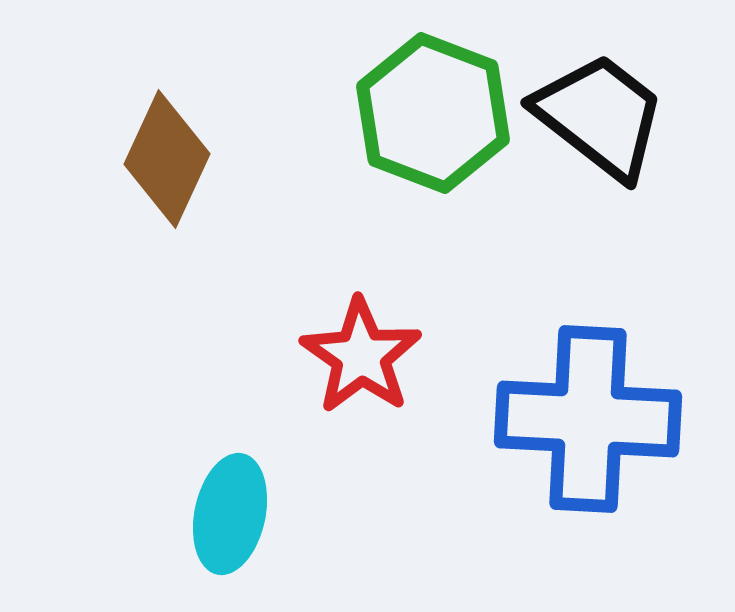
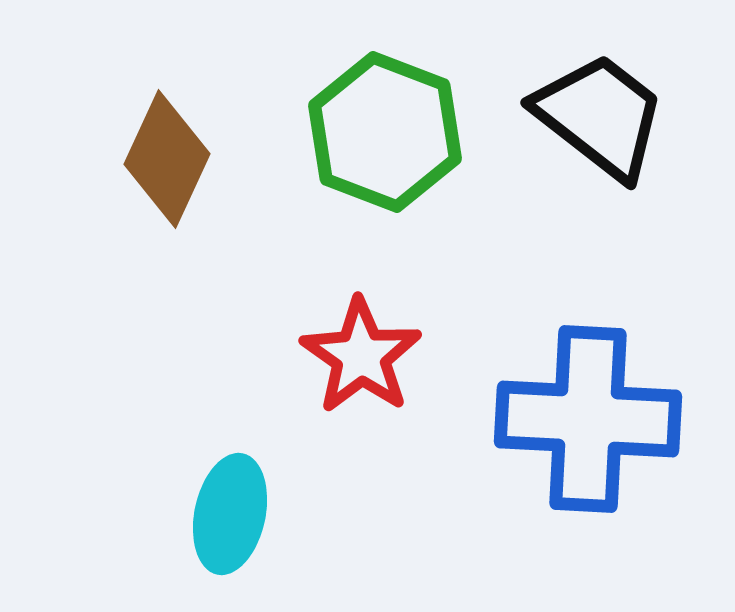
green hexagon: moved 48 px left, 19 px down
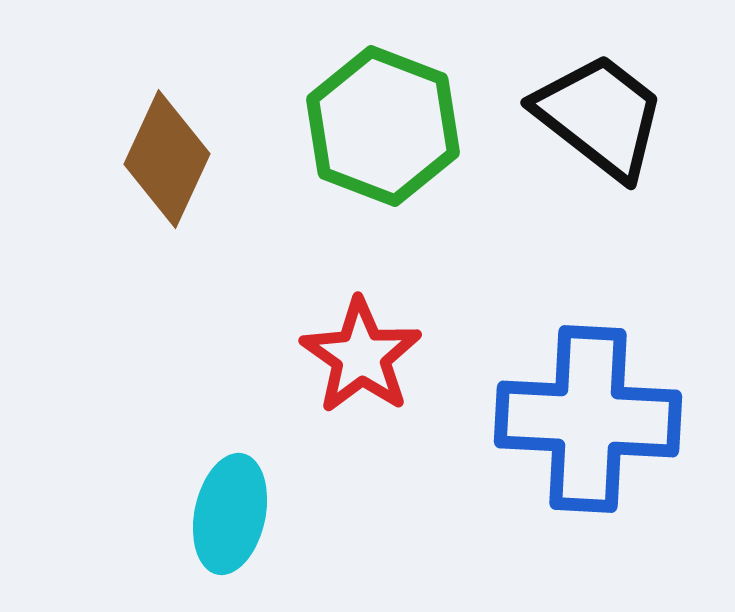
green hexagon: moved 2 px left, 6 px up
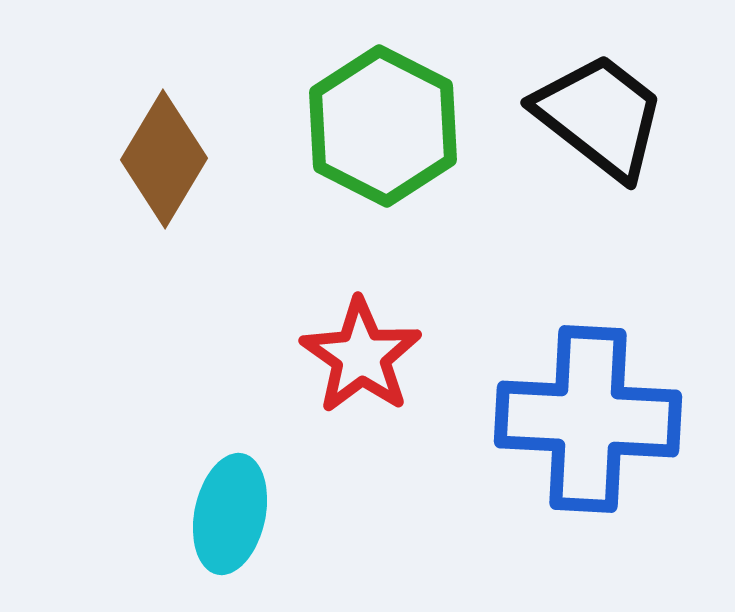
green hexagon: rotated 6 degrees clockwise
brown diamond: moved 3 px left; rotated 6 degrees clockwise
